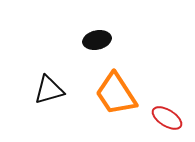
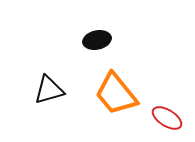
orange trapezoid: rotated 6 degrees counterclockwise
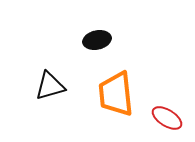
black triangle: moved 1 px right, 4 px up
orange trapezoid: rotated 33 degrees clockwise
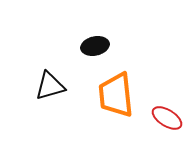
black ellipse: moved 2 px left, 6 px down
orange trapezoid: moved 1 px down
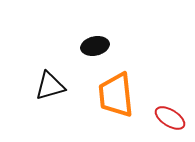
red ellipse: moved 3 px right
